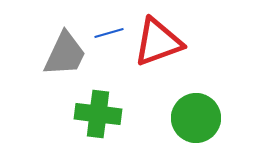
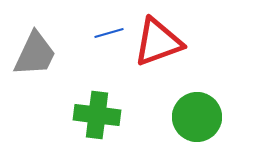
gray trapezoid: moved 30 px left
green cross: moved 1 px left, 1 px down
green circle: moved 1 px right, 1 px up
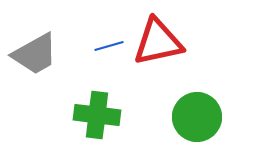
blue line: moved 13 px down
red triangle: rotated 8 degrees clockwise
gray trapezoid: rotated 36 degrees clockwise
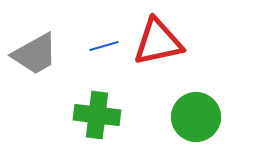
blue line: moved 5 px left
green circle: moved 1 px left
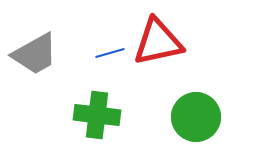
blue line: moved 6 px right, 7 px down
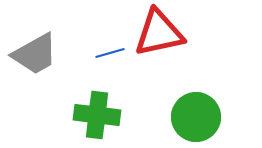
red triangle: moved 1 px right, 9 px up
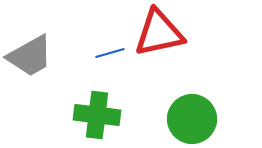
gray trapezoid: moved 5 px left, 2 px down
green circle: moved 4 px left, 2 px down
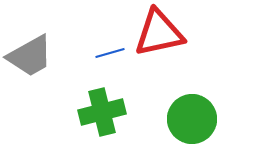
green cross: moved 5 px right, 3 px up; rotated 21 degrees counterclockwise
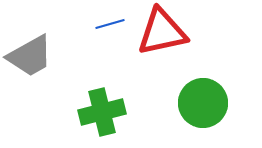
red triangle: moved 3 px right, 1 px up
blue line: moved 29 px up
green circle: moved 11 px right, 16 px up
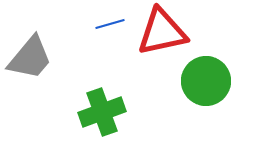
gray trapezoid: moved 2 px down; rotated 21 degrees counterclockwise
green circle: moved 3 px right, 22 px up
green cross: rotated 6 degrees counterclockwise
